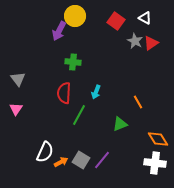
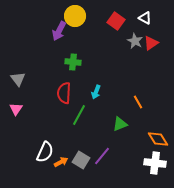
purple line: moved 4 px up
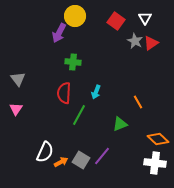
white triangle: rotated 32 degrees clockwise
purple arrow: moved 2 px down
orange diamond: rotated 15 degrees counterclockwise
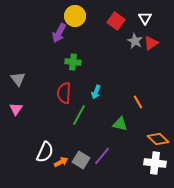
green triangle: rotated 35 degrees clockwise
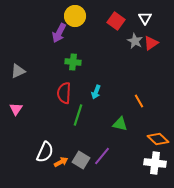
gray triangle: moved 8 px up; rotated 42 degrees clockwise
orange line: moved 1 px right, 1 px up
green line: moved 1 px left; rotated 10 degrees counterclockwise
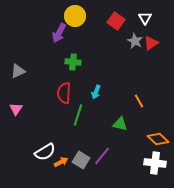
white semicircle: rotated 35 degrees clockwise
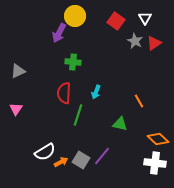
red triangle: moved 3 px right
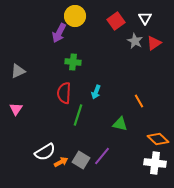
red square: rotated 18 degrees clockwise
